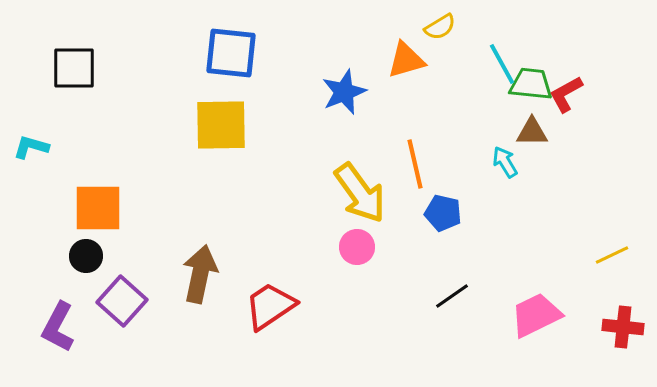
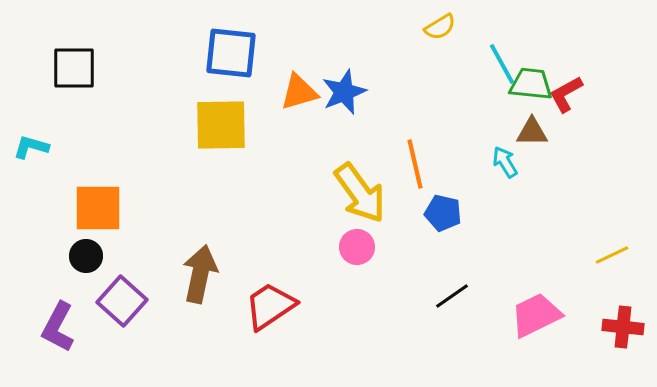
orange triangle: moved 107 px left, 32 px down
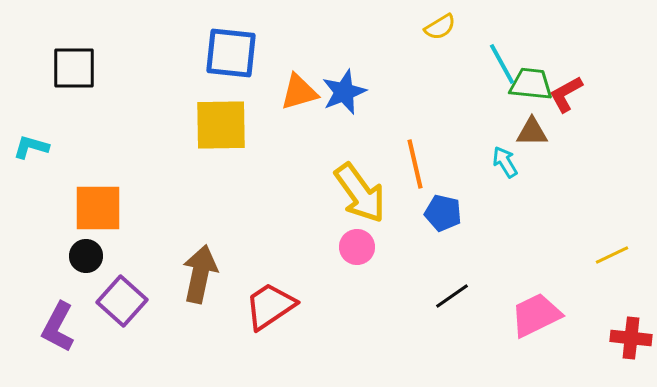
red cross: moved 8 px right, 11 px down
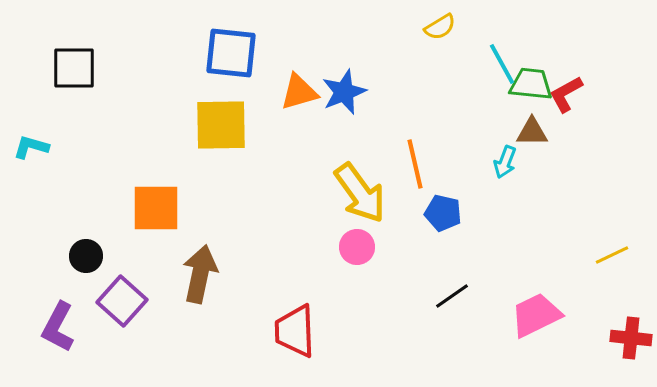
cyan arrow: rotated 128 degrees counterclockwise
orange square: moved 58 px right
red trapezoid: moved 25 px right, 25 px down; rotated 58 degrees counterclockwise
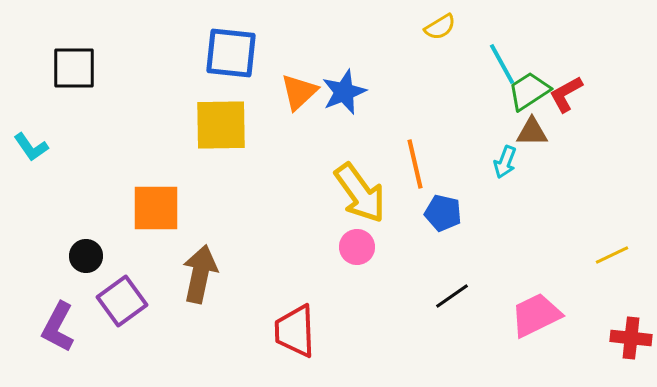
green trapezoid: moved 2 px left, 7 px down; rotated 39 degrees counterclockwise
orange triangle: rotated 27 degrees counterclockwise
cyan L-shape: rotated 141 degrees counterclockwise
purple square: rotated 12 degrees clockwise
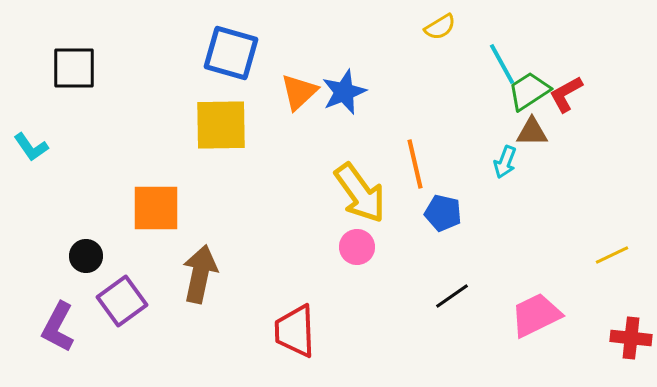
blue square: rotated 10 degrees clockwise
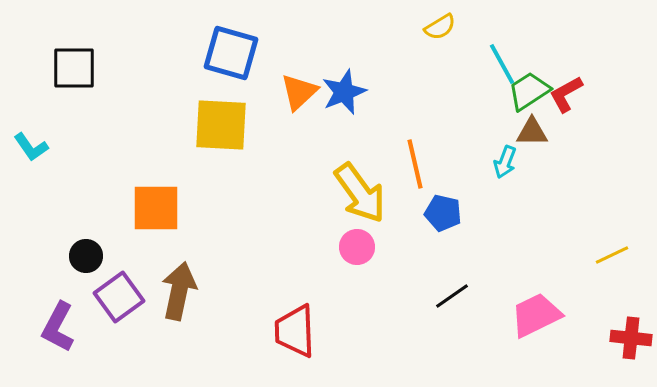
yellow square: rotated 4 degrees clockwise
brown arrow: moved 21 px left, 17 px down
purple square: moved 3 px left, 4 px up
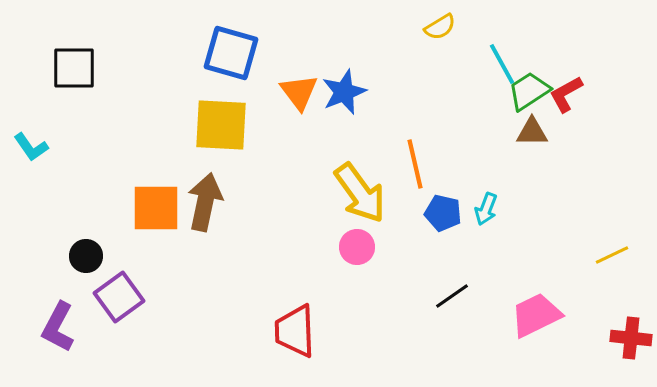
orange triangle: rotated 24 degrees counterclockwise
cyan arrow: moved 19 px left, 47 px down
brown arrow: moved 26 px right, 89 px up
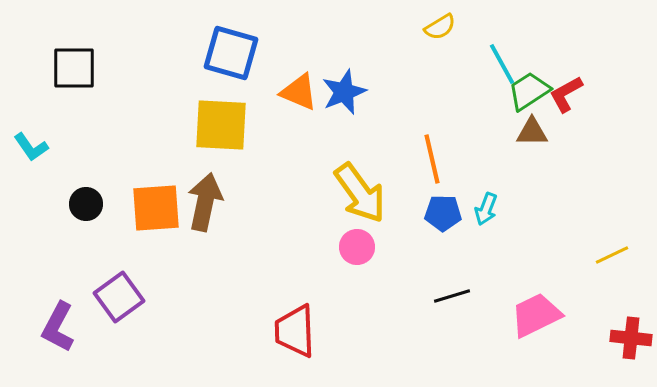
orange triangle: rotated 30 degrees counterclockwise
orange line: moved 17 px right, 5 px up
orange square: rotated 4 degrees counterclockwise
blue pentagon: rotated 12 degrees counterclockwise
black circle: moved 52 px up
black line: rotated 18 degrees clockwise
